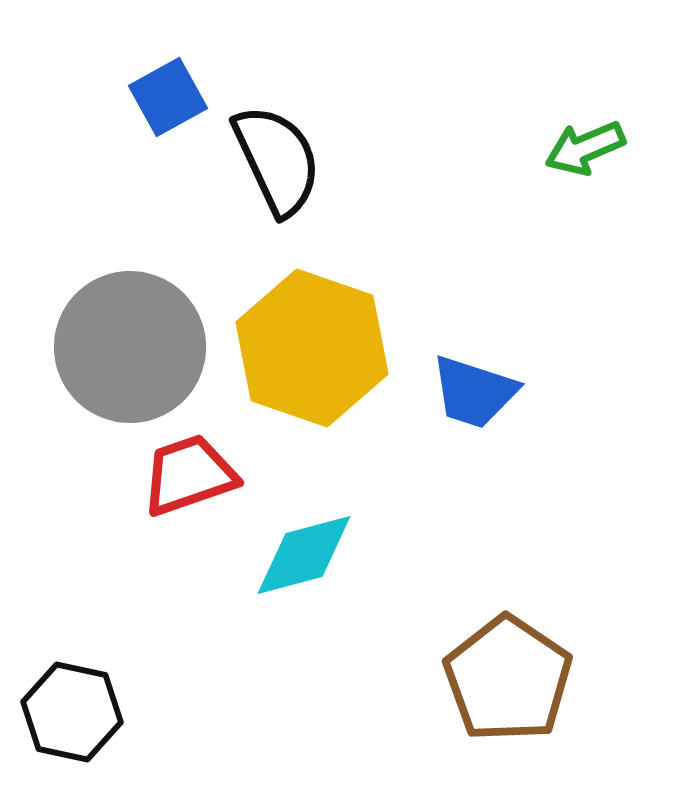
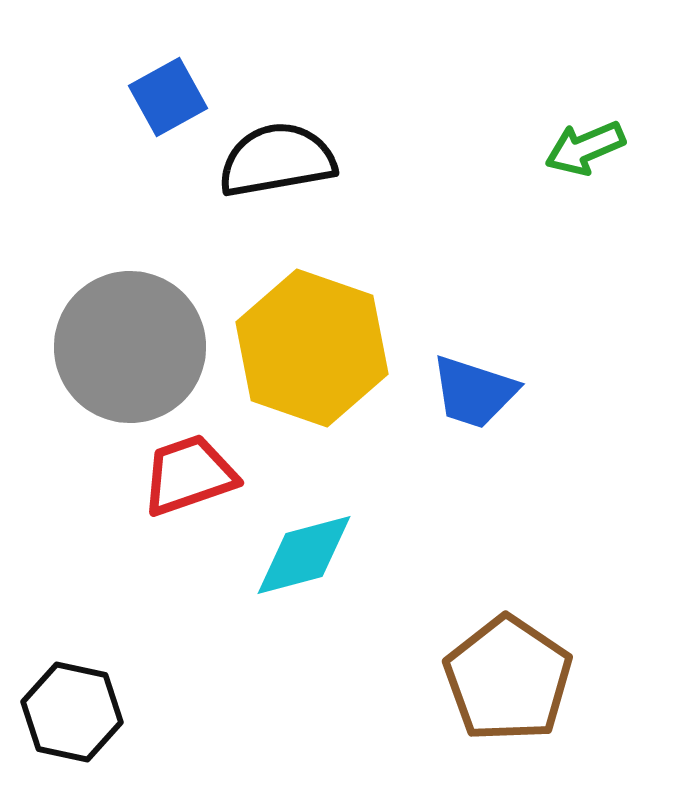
black semicircle: rotated 75 degrees counterclockwise
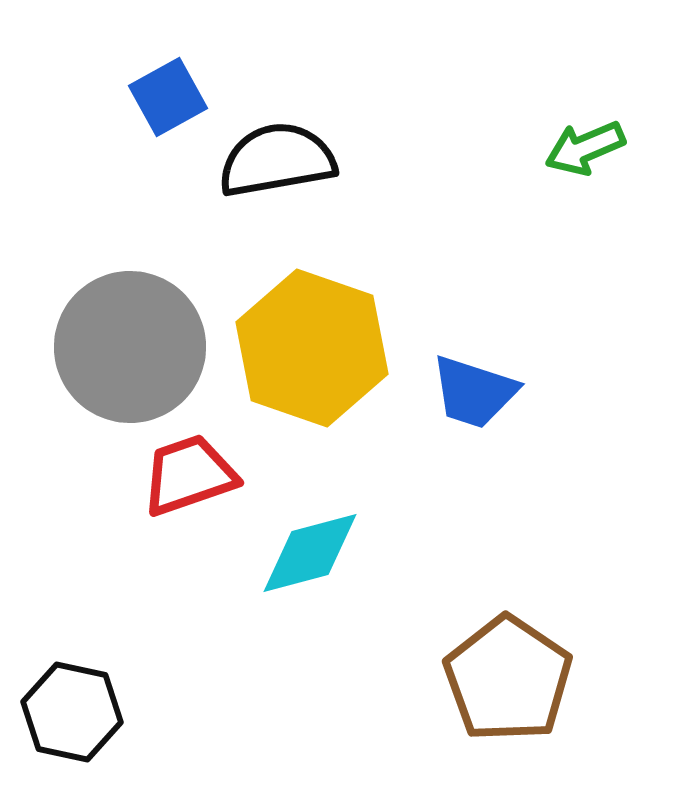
cyan diamond: moved 6 px right, 2 px up
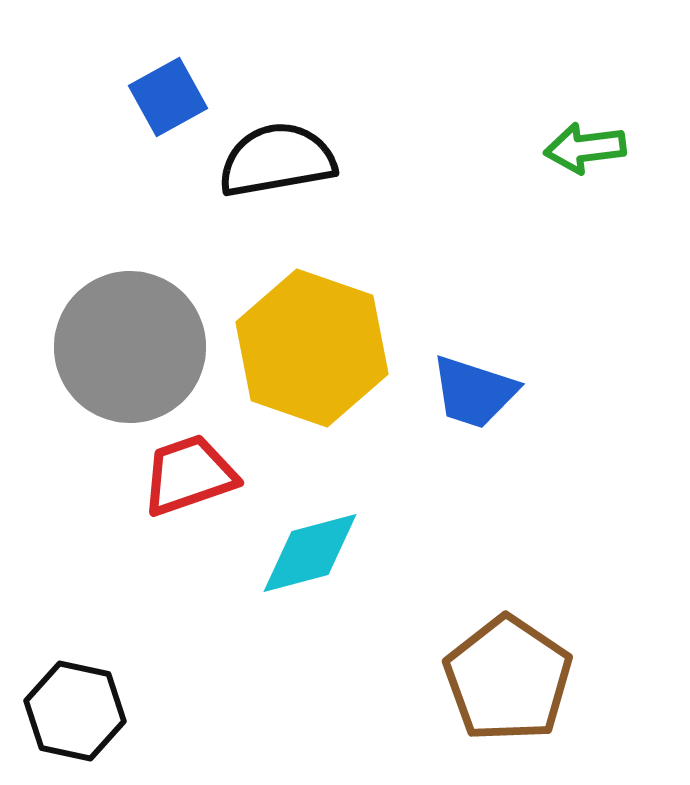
green arrow: rotated 16 degrees clockwise
black hexagon: moved 3 px right, 1 px up
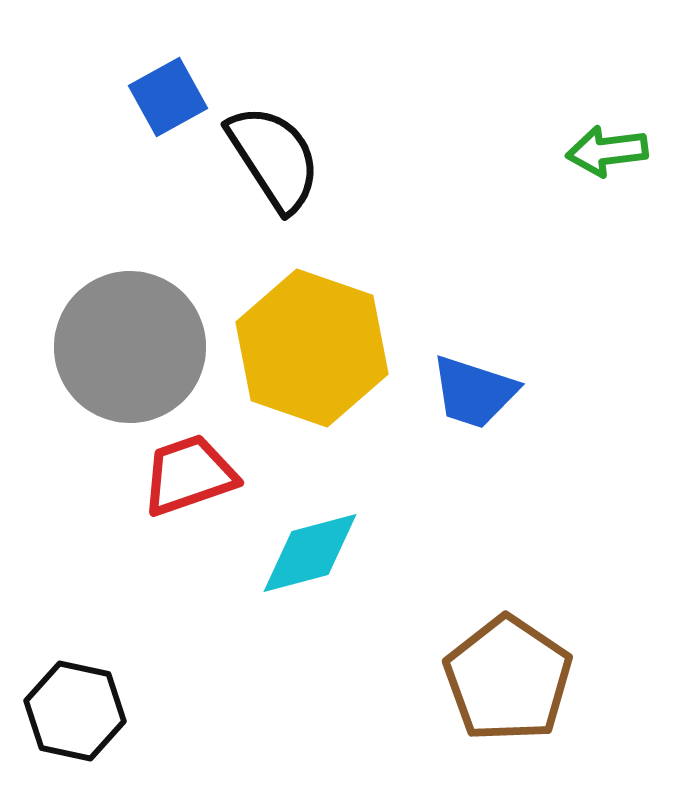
green arrow: moved 22 px right, 3 px down
black semicircle: moved 3 px left, 2 px up; rotated 67 degrees clockwise
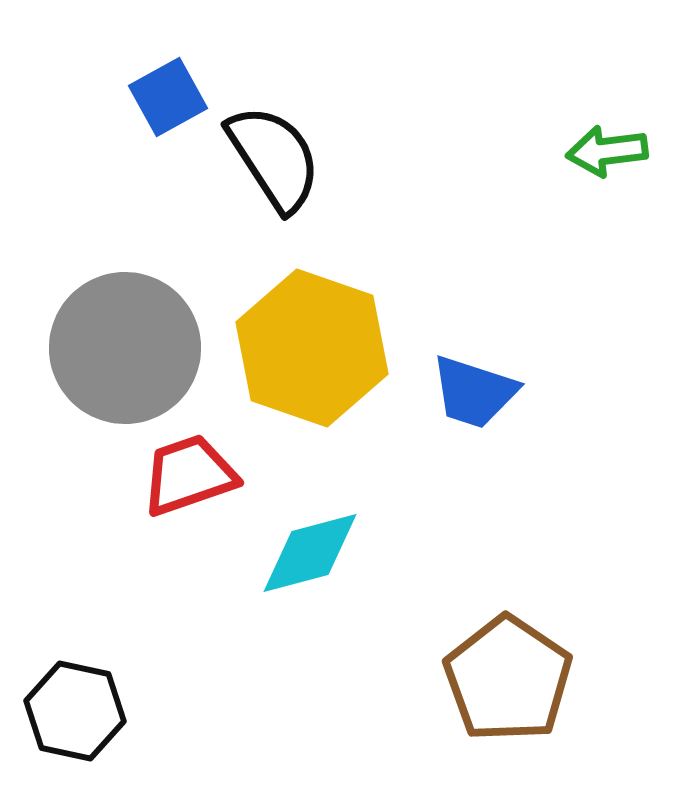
gray circle: moved 5 px left, 1 px down
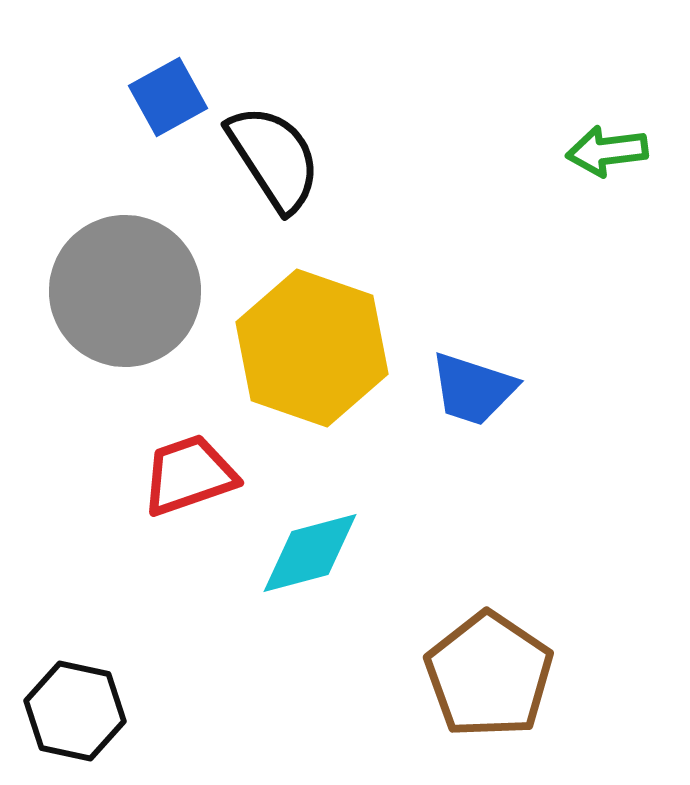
gray circle: moved 57 px up
blue trapezoid: moved 1 px left, 3 px up
brown pentagon: moved 19 px left, 4 px up
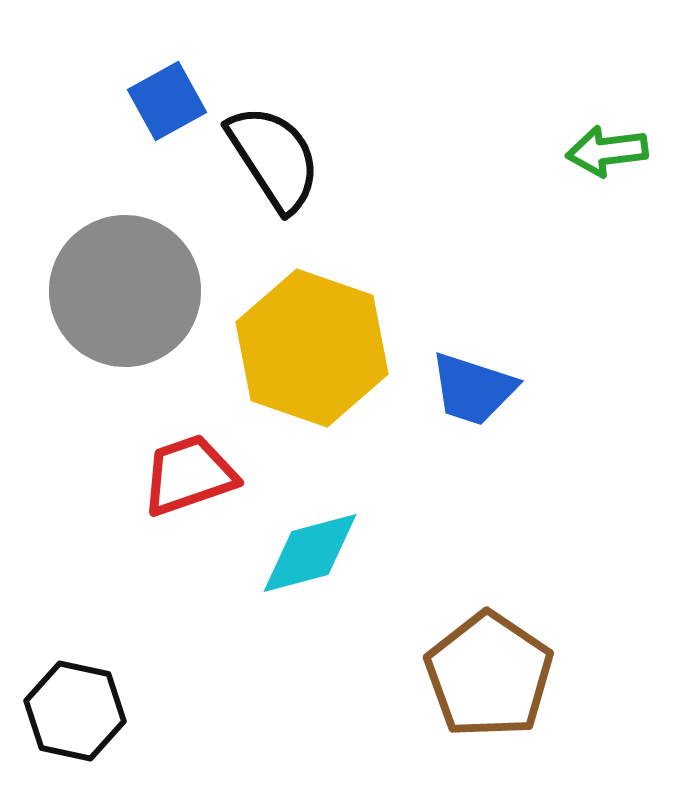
blue square: moved 1 px left, 4 px down
